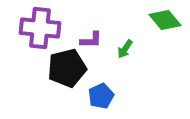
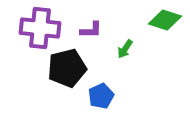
green diamond: rotated 32 degrees counterclockwise
purple L-shape: moved 10 px up
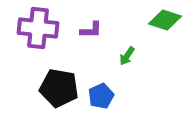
purple cross: moved 2 px left
green arrow: moved 2 px right, 7 px down
black pentagon: moved 8 px left, 20 px down; rotated 24 degrees clockwise
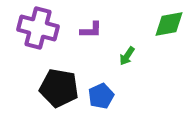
green diamond: moved 4 px right, 4 px down; rotated 28 degrees counterclockwise
purple cross: rotated 9 degrees clockwise
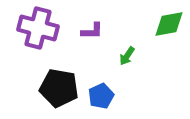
purple L-shape: moved 1 px right, 1 px down
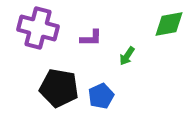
purple L-shape: moved 1 px left, 7 px down
